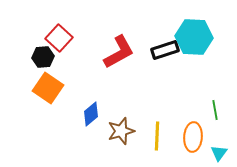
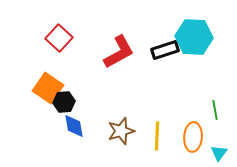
black hexagon: moved 21 px right, 45 px down
blue diamond: moved 17 px left, 12 px down; rotated 60 degrees counterclockwise
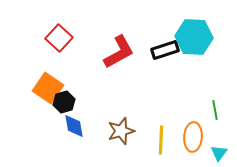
black hexagon: rotated 10 degrees counterclockwise
yellow line: moved 4 px right, 4 px down
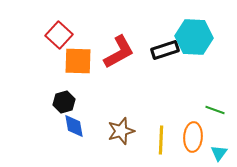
red square: moved 3 px up
orange square: moved 30 px right, 27 px up; rotated 32 degrees counterclockwise
green line: rotated 60 degrees counterclockwise
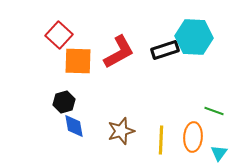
green line: moved 1 px left, 1 px down
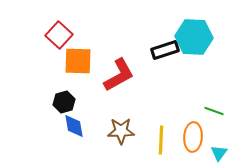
red L-shape: moved 23 px down
brown star: rotated 16 degrees clockwise
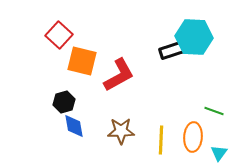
black rectangle: moved 8 px right
orange square: moved 4 px right; rotated 12 degrees clockwise
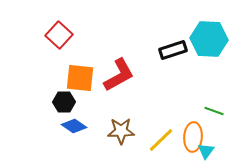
cyan hexagon: moved 15 px right, 2 px down
orange square: moved 2 px left, 17 px down; rotated 8 degrees counterclockwise
black hexagon: rotated 15 degrees clockwise
blue diamond: rotated 45 degrees counterclockwise
yellow line: rotated 44 degrees clockwise
cyan triangle: moved 13 px left, 2 px up
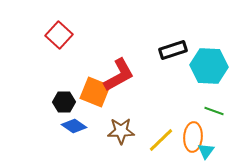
cyan hexagon: moved 27 px down
orange square: moved 15 px right, 14 px down; rotated 16 degrees clockwise
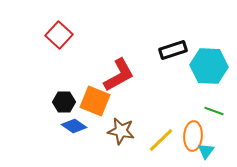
orange square: moved 9 px down
brown star: rotated 12 degrees clockwise
orange ellipse: moved 1 px up
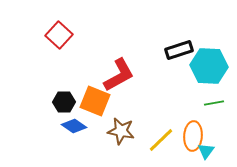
black rectangle: moved 6 px right
green line: moved 8 px up; rotated 30 degrees counterclockwise
